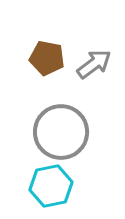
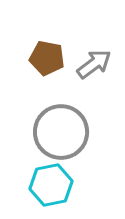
cyan hexagon: moved 1 px up
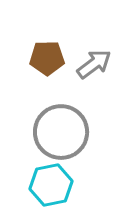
brown pentagon: rotated 12 degrees counterclockwise
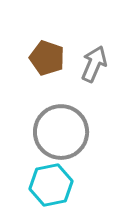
brown pentagon: rotated 20 degrees clockwise
gray arrow: rotated 30 degrees counterclockwise
